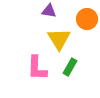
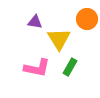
purple triangle: moved 14 px left, 11 px down
pink L-shape: rotated 80 degrees counterclockwise
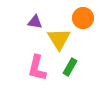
orange circle: moved 4 px left, 1 px up
pink L-shape: rotated 92 degrees clockwise
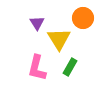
purple triangle: moved 2 px right, 1 px down; rotated 49 degrees clockwise
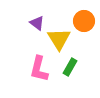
orange circle: moved 1 px right, 3 px down
purple triangle: rotated 21 degrees counterclockwise
pink L-shape: moved 2 px right, 1 px down
